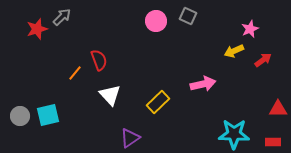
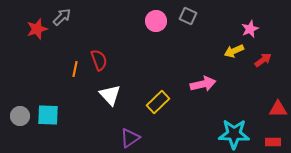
orange line: moved 4 px up; rotated 28 degrees counterclockwise
cyan square: rotated 15 degrees clockwise
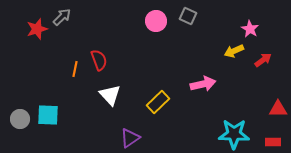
pink star: rotated 18 degrees counterclockwise
gray circle: moved 3 px down
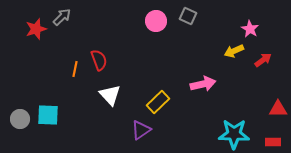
red star: moved 1 px left
purple triangle: moved 11 px right, 8 px up
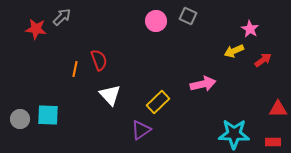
red star: rotated 25 degrees clockwise
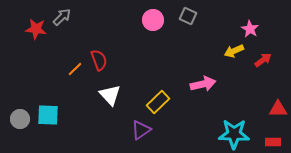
pink circle: moved 3 px left, 1 px up
orange line: rotated 35 degrees clockwise
